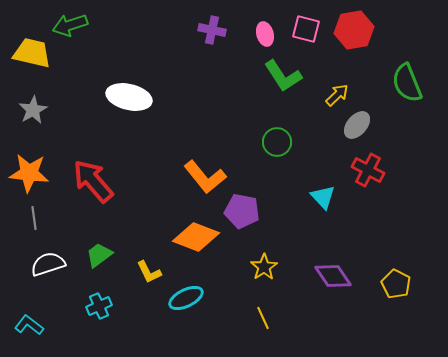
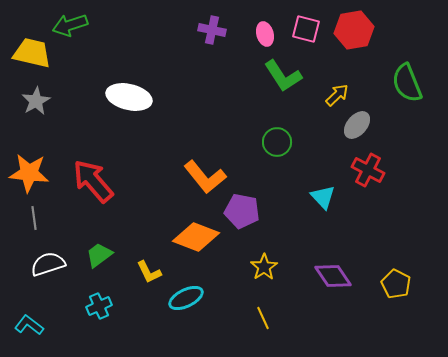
gray star: moved 3 px right, 9 px up
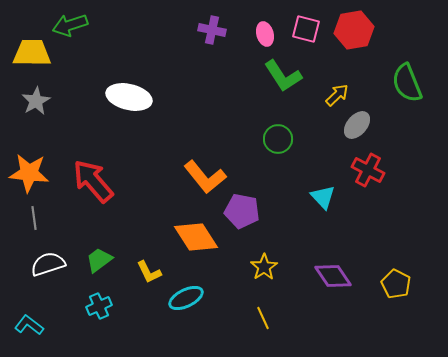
yellow trapezoid: rotated 12 degrees counterclockwise
green circle: moved 1 px right, 3 px up
orange diamond: rotated 36 degrees clockwise
green trapezoid: moved 5 px down
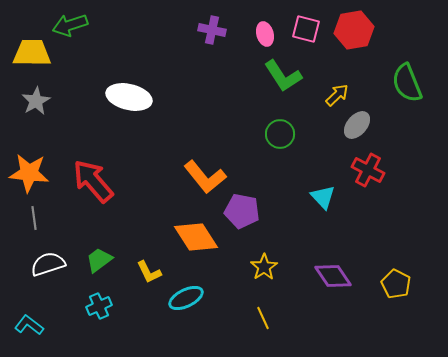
green circle: moved 2 px right, 5 px up
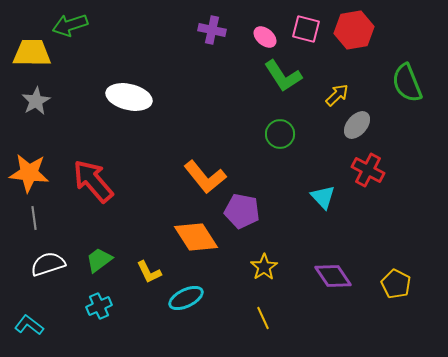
pink ellipse: moved 3 px down; rotated 35 degrees counterclockwise
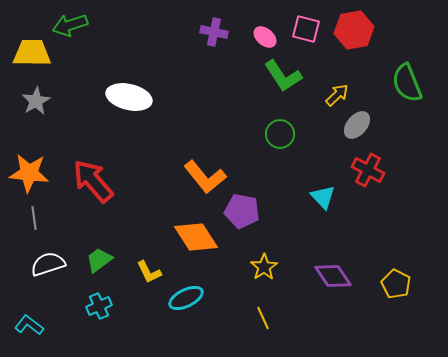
purple cross: moved 2 px right, 2 px down
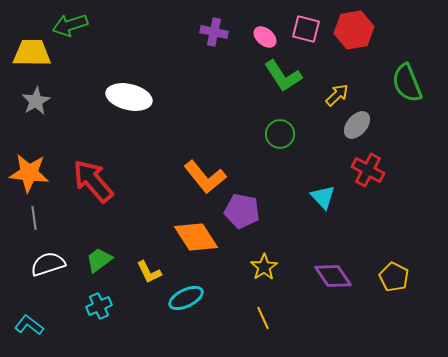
yellow pentagon: moved 2 px left, 7 px up
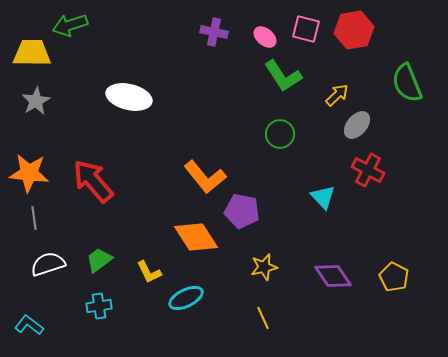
yellow star: rotated 20 degrees clockwise
cyan cross: rotated 15 degrees clockwise
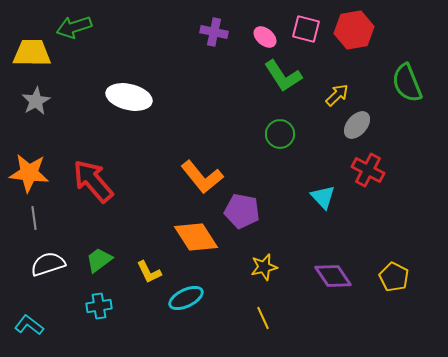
green arrow: moved 4 px right, 2 px down
orange L-shape: moved 3 px left
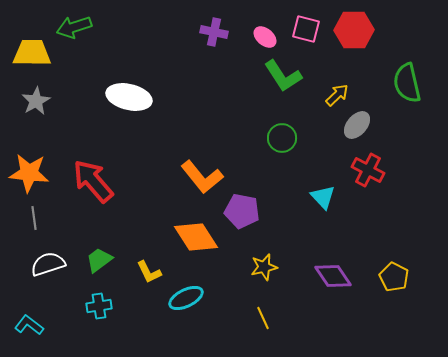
red hexagon: rotated 9 degrees clockwise
green semicircle: rotated 9 degrees clockwise
green circle: moved 2 px right, 4 px down
